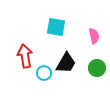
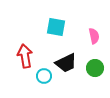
black trapezoid: rotated 35 degrees clockwise
green circle: moved 2 px left
cyan circle: moved 3 px down
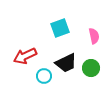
cyan square: moved 4 px right, 1 px down; rotated 30 degrees counterclockwise
red arrow: rotated 105 degrees counterclockwise
green circle: moved 4 px left
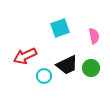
black trapezoid: moved 1 px right, 2 px down
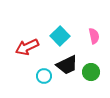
cyan square: moved 8 px down; rotated 24 degrees counterclockwise
red arrow: moved 2 px right, 9 px up
green circle: moved 4 px down
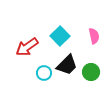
red arrow: rotated 10 degrees counterclockwise
black trapezoid: rotated 20 degrees counterclockwise
cyan circle: moved 3 px up
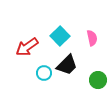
pink semicircle: moved 2 px left, 2 px down
green circle: moved 7 px right, 8 px down
